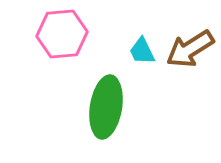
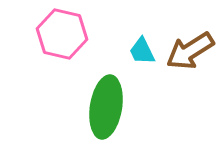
pink hexagon: rotated 18 degrees clockwise
brown arrow: moved 2 px down
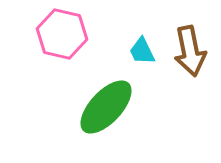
brown arrow: rotated 69 degrees counterclockwise
green ellipse: rotated 34 degrees clockwise
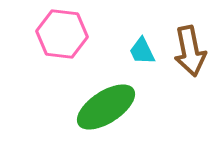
pink hexagon: rotated 6 degrees counterclockwise
green ellipse: rotated 14 degrees clockwise
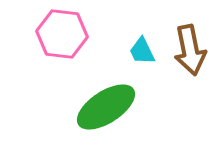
brown arrow: moved 1 px up
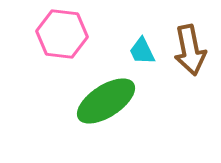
green ellipse: moved 6 px up
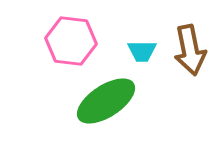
pink hexagon: moved 9 px right, 7 px down
cyan trapezoid: rotated 64 degrees counterclockwise
